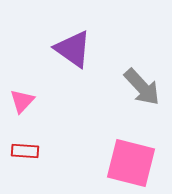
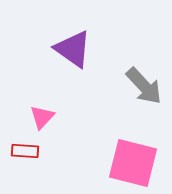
gray arrow: moved 2 px right, 1 px up
pink triangle: moved 20 px right, 16 px down
pink square: moved 2 px right
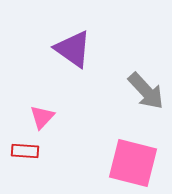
gray arrow: moved 2 px right, 5 px down
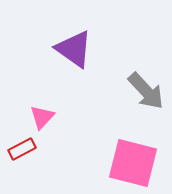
purple triangle: moved 1 px right
red rectangle: moved 3 px left, 2 px up; rotated 32 degrees counterclockwise
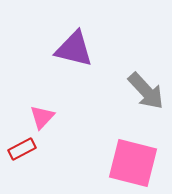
purple triangle: rotated 21 degrees counterclockwise
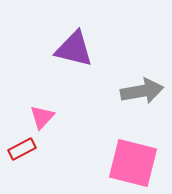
gray arrow: moved 4 px left; rotated 57 degrees counterclockwise
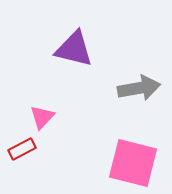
gray arrow: moved 3 px left, 3 px up
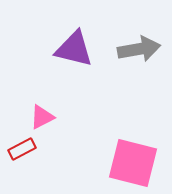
gray arrow: moved 39 px up
pink triangle: rotated 20 degrees clockwise
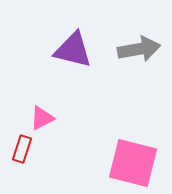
purple triangle: moved 1 px left, 1 px down
pink triangle: moved 1 px down
red rectangle: rotated 44 degrees counterclockwise
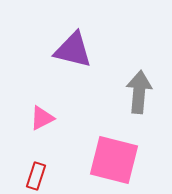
gray arrow: moved 43 px down; rotated 75 degrees counterclockwise
red rectangle: moved 14 px right, 27 px down
pink square: moved 19 px left, 3 px up
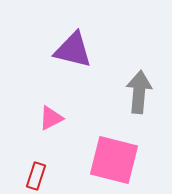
pink triangle: moved 9 px right
